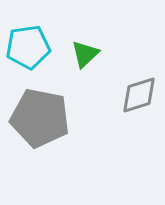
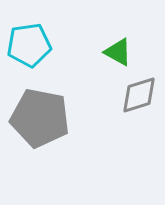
cyan pentagon: moved 1 px right, 2 px up
green triangle: moved 33 px right, 2 px up; rotated 48 degrees counterclockwise
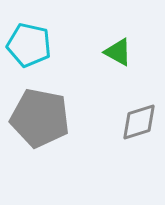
cyan pentagon: rotated 21 degrees clockwise
gray diamond: moved 27 px down
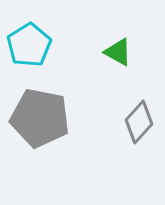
cyan pentagon: rotated 27 degrees clockwise
gray diamond: rotated 30 degrees counterclockwise
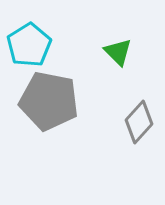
green triangle: rotated 16 degrees clockwise
gray pentagon: moved 9 px right, 17 px up
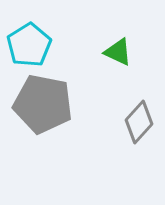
green triangle: rotated 20 degrees counterclockwise
gray pentagon: moved 6 px left, 3 px down
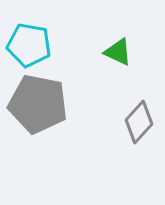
cyan pentagon: rotated 30 degrees counterclockwise
gray pentagon: moved 5 px left
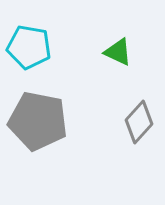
cyan pentagon: moved 2 px down
gray pentagon: moved 17 px down
